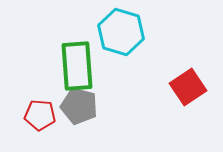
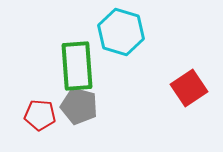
red square: moved 1 px right, 1 px down
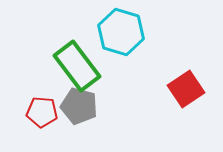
green rectangle: rotated 33 degrees counterclockwise
red square: moved 3 px left, 1 px down
red pentagon: moved 2 px right, 3 px up
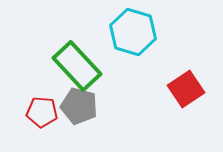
cyan hexagon: moved 12 px right
green rectangle: rotated 6 degrees counterclockwise
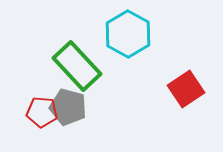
cyan hexagon: moved 5 px left, 2 px down; rotated 12 degrees clockwise
gray pentagon: moved 11 px left, 1 px down
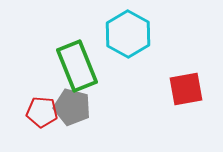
green rectangle: rotated 21 degrees clockwise
red square: rotated 24 degrees clockwise
gray pentagon: moved 4 px right
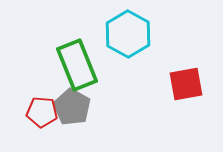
green rectangle: moved 1 px up
red square: moved 5 px up
gray pentagon: rotated 15 degrees clockwise
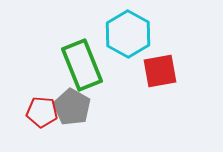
green rectangle: moved 5 px right
red square: moved 26 px left, 13 px up
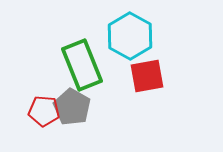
cyan hexagon: moved 2 px right, 2 px down
red square: moved 13 px left, 5 px down
red pentagon: moved 2 px right, 1 px up
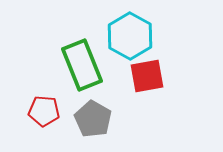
gray pentagon: moved 21 px right, 12 px down
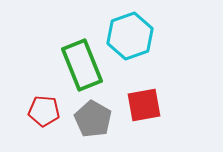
cyan hexagon: rotated 12 degrees clockwise
red square: moved 3 px left, 29 px down
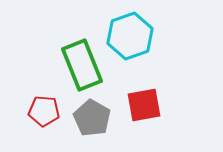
gray pentagon: moved 1 px left, 1 px up
